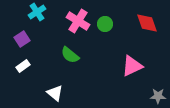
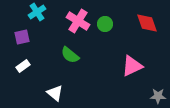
purple square: moved 2 px up; rotated 21 degrees clockwise
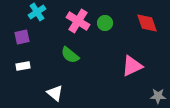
green circle: moved 1 px up
white rectangle: rotated 24 degrees clockwise
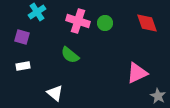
pink cross: rotated 15 degrees counterclockwise
purple square: rotated 28 degrees clockwise
pink triangle: moved 5 px right, 7 px down
gray star: rotated 28 degrees clockwise
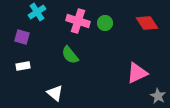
red diamond: rotated 15 degrees counterclockwise
green semicircle: rotated 12 degrees clockwise
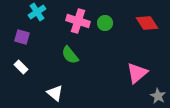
white rectangle: moved 2 px left, 1 px down; rotated 56 degrees clockwise
pink triangle: rotated 15 degrees counterclockwise
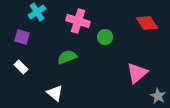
green circle: moved 14 px down
green semicircle: moved 3 px left, 2 px down; rotated 108 degrees clockwise
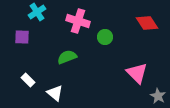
purple square: rotated 14 degrees counterclockwise
white rectangle: moved 7 px right, 13 px down
pink triangle: rotated 35 degrees counterclockwise
